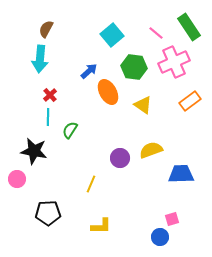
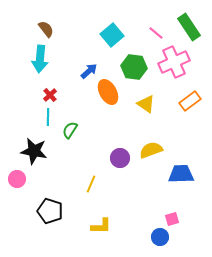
brown semicircle: rotated 114 degrees clockwise
yellow triangle: moved 3 px right, 1 px up
black pentagon: moved 2 px right, 2 px up; rotated 20 degrees clockwise
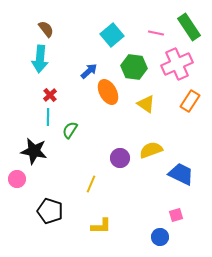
pink line: rotated 28 degrees counterclockwise
pink cross: moved 3 px right, 2 px down
orange rectangle: rotated 20 degrees counterclockwise
blue trapezoid: rotated 28 degrees clockwise
pink square: moved 4 px right, 4 px up
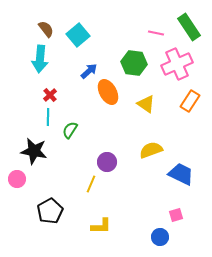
cyan square: moved 34 px left
green hexagon: moved 4 px up
purple circle: moved 13 px left, 4 px down
black pentagon: rotated 25 degrees clockwise
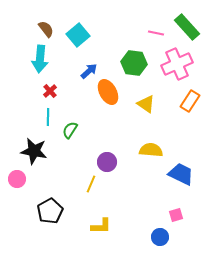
green rectangle: moved 2 px left; rotated 8 degrees counterclockwise
red cross: moved 4 px up
yellow semicircle: rotated 25 degrees clockwise
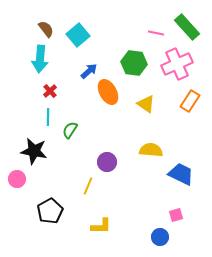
yellow line: moved 3 px left, 2 px down
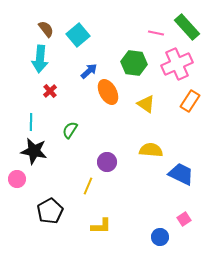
cyan line: moved 17 px left, 5 px down
pink square: moved 8 px right, 4 px down; rotated 16 degrees counterclockwise
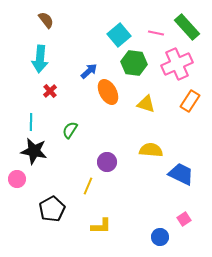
brown semicircle: moved 9 px up
cyan square: moved 41 px right
yellow triangle: rotated 18 degrees counterclockwise
black pentagon: moved 2 px right, 2 px up
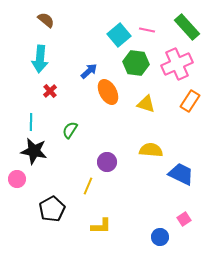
brown semicircle: rotated 12 degrees counterclockwise
pink line: moved 9 px left, 3 px up
green hexagon: moved 2 px right
